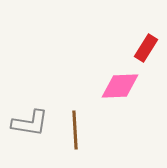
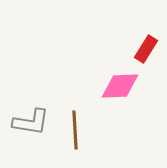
red rectangle: moved 1 px down
gray L-shape: moved 1 px right, 1 px up
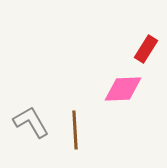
pink diamond: moved 3 px right, 3 px down
gray L-shape: rotated 129 degrees counterclockwise
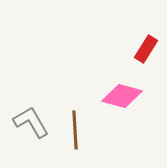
pink diamond: moved 1 px left, 7 px down; rotated 18 degrees clockwise
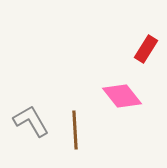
pink diamond: rotated 36 degrees clockwise
gray L-shape: moved 1 px up
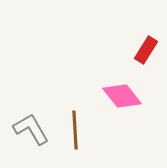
red rectangle: moved 1 px down
gray L-shape: moved 8 px down
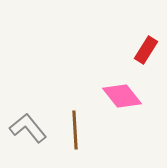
gray L-shape: moved 3 px left, 1 px up; rotated 9 degrees counterclockwise
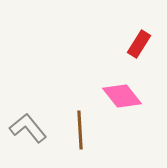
red rectangle: moved 7 px left, 6 px up
brown line: moved 5 px right
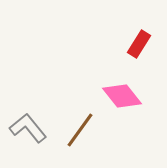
brown line: rotated 39 degrees clockwise
